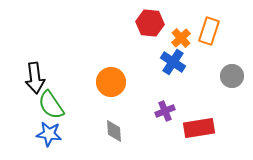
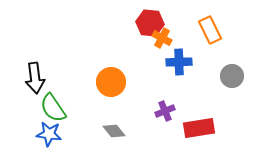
orange rectangle: moved 1 px right, 1 px up; rotated 44 degrees counterclockwise
orange cross: moved 19 px left; rotated 18 degrees counterclockwise
blue cross: moved 6 px right; rotated 35 degrees counterclockwise
green semicircle: moved 2 px right, 3 px down
gray diamond: rotated 35 degrees counterclockwise
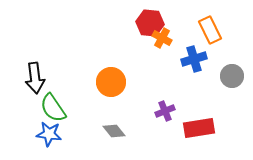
blue cross: moved 15 px right, 3 px up; rotated 15 degrees counterclockwise
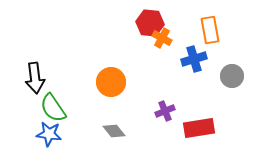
orange rectangle: rotated 16 degrees clockwise
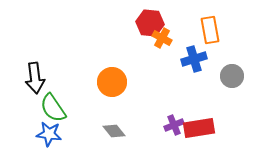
orange circle: moved 1 px right
purple cross: moved 9 px right, 14 px down
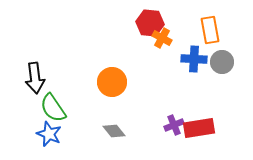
blue cross: rotated 20 degrees clockwise
gray circle: moved 10 px left, 14 px up
blue star: rotated 15 degrees clockwise
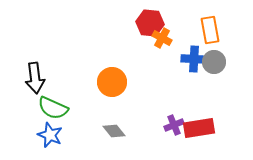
gray circle: moved 8 px left
green semicircle: rotated 32 degrees counterclockwise
blue star: moved 1 px right, 1 px down
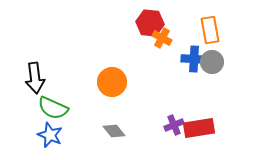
gray circle: moved 2 px left
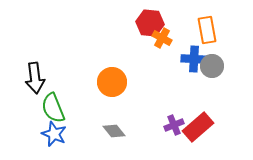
orange rectangle: moved 3 px left
gray circle: moved 4 px down
green semicircle: rotated 44 degrees clockwise
red rectangle: moved 1 px left, 1 px up; rotated 32 degrees counterclockwise
blue star: moved 4 px right, 1 px up
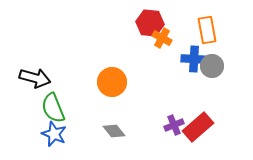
black arrow: rotated 68 degrees counterclockwise
